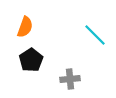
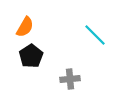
orange semicircle: rotated 10 degrees clockwise
black pentagon: moved 4 px up
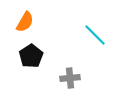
orange semicircle: moved 5 px up
gray cross: moved 1 px up
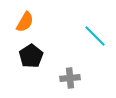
cyan line: moved 1 px down
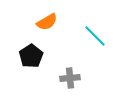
orange semicircle: moved 22 px right; rotated 30 degrees clockwise
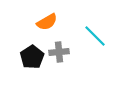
black pentagon: moved 1 px right, 1 px down
gray cross: moved 11 px left, 26 px up
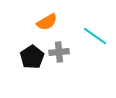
cyan line: rotated 10 degrees counterclockwise
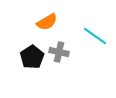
gray cross: rotated 18 degrees clockwise
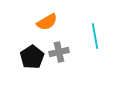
cyan line: rotated 45 degrees clockwise
gray cross: rotated 24 degrees counterclockwise
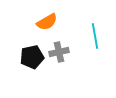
black pentagon: rotated 20 degrees clockwise
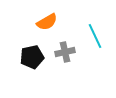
cyan line: rotated 15 degrees counterclockwise
gray cross: moved 6 px right
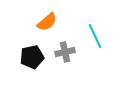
orange semicircle: rotated 10 degrees counterclockwise
